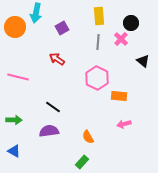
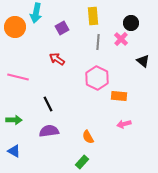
yellow rectangle: moved 6 px left
black line: moved 5 px left, 3 px up; rotated 28 degrees clockwise
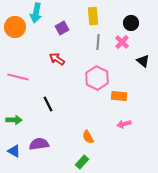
pink cross: moved 1 px right, 3 px down
purple semicircle: moved 10 px left, 13 px down
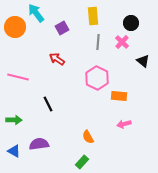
cyan arrow: rotated 132 degrees clockwise
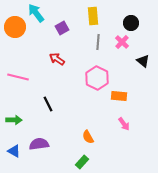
pink arrow: rotated 112 degrees counterclockwise
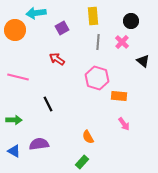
cyan arrow: rotated 60 degrees counterclockwise
black circle: moved 2 px up
orange circle: moved 3 px down
pink hexagon: rotated 10 degrees counterclockwise
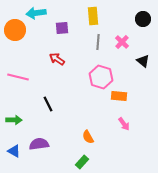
black circle: moved 12 px right, 2 px up
purple square: rotated 24 degrees clockwise
pink hexagon: moved 4 px right, 1 px up
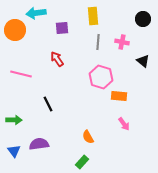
pink cross: rotated 32 degrees counterclockwise
red arrow: rotated 21 degrees clockwise
pink line: moved 3 px right, 3 px up
blue triangle: rotated 24 degrees clockwise
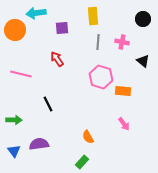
orange rectangle: moved 4 px right, 5 px up
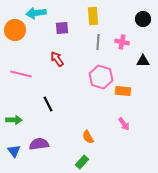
black triangle: rotated 40 degrees counterclockwise
